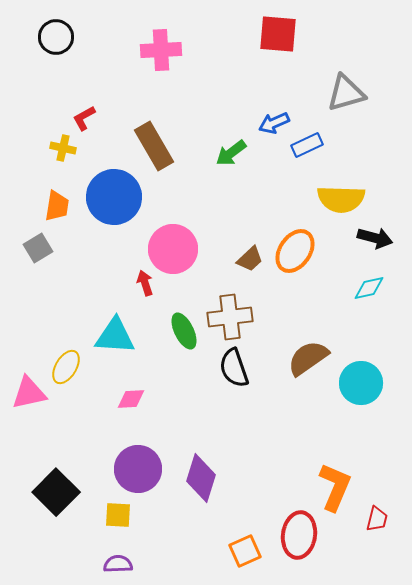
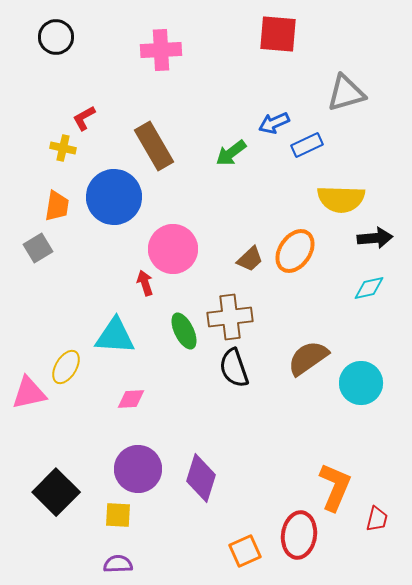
black arrow: rotated 20 degrees counterclockwise
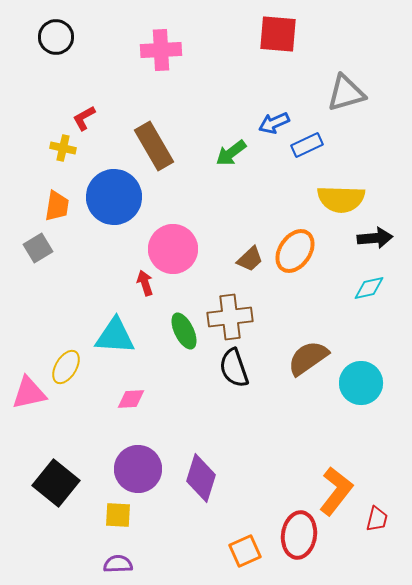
orange L-shape: moved 1 px right, 4 px down; rotated 15 degrees clockwise
black square: moved 9 px up; rotated 6 degrees counterclockwise
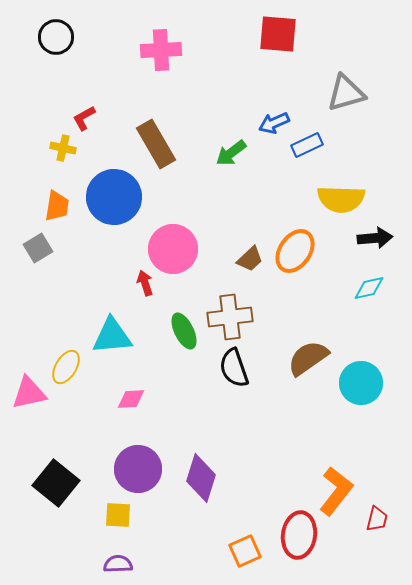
brown rectangle: moved 2 px right, 2 px up
cyan triangle: moved 3 px left; rotated 9 degrees counterclockwise
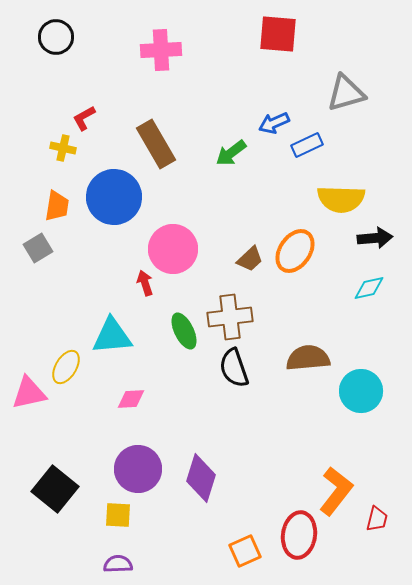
brown semicircle: rotated 30 degrees clockwise
cyan circle: moved 8 px down
black square: moved 1 px left, 6 px down
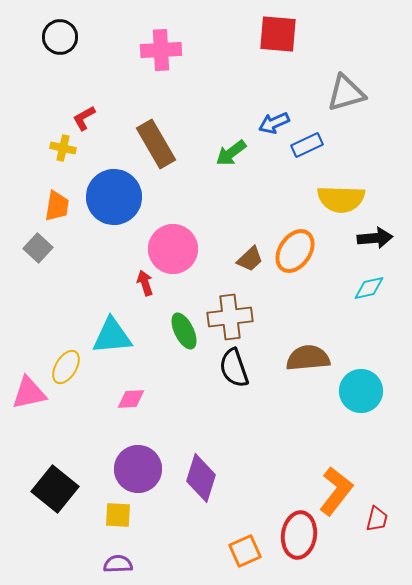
black circle: moved 4 px right
gray square: rotated 16 degrees counterclockwise
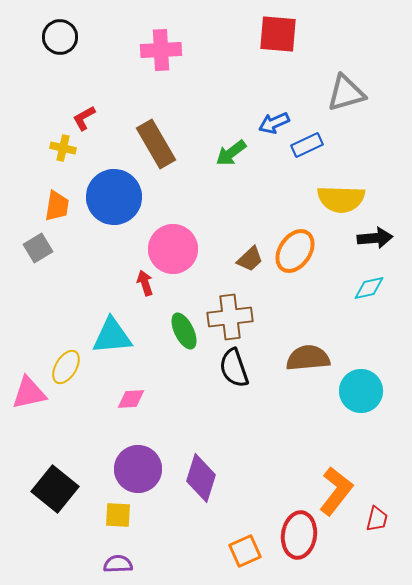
gray square: rotated 16 degrees clockwise
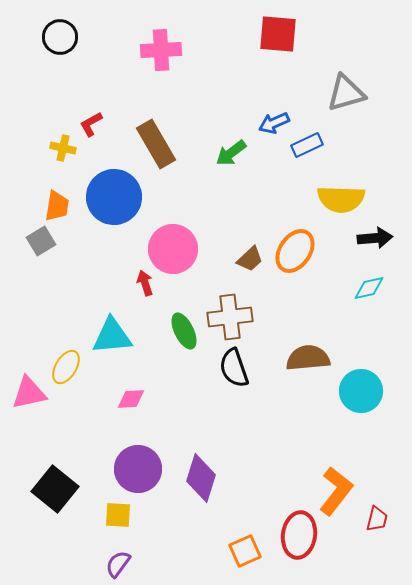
red L-shape: moved 7 px right, 6 px down
gray square: moved 3 px right, 7 px up
purple semicircle: rotated 52 degrees counterclockwise
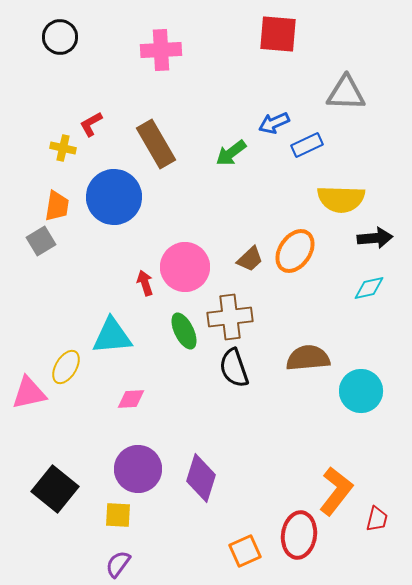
gray triangle: rotated 18 degrees clockwise
pink circle: moved 12 px right, 18 px down
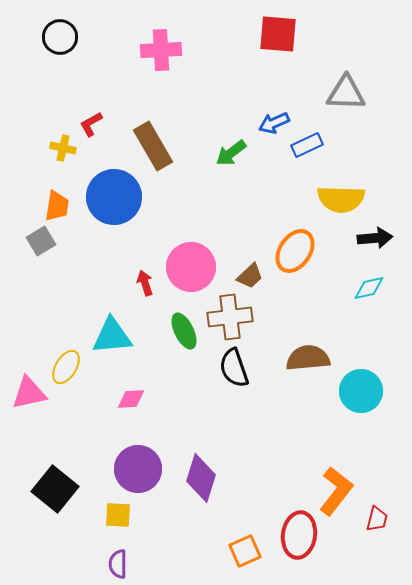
brown rectangle: moved 3 px left, 2 px down
brown trapezoid: moved 17 px down
pink circle: moved 6 px right
purple semicircle: rotated 36 degrees counterclockwise
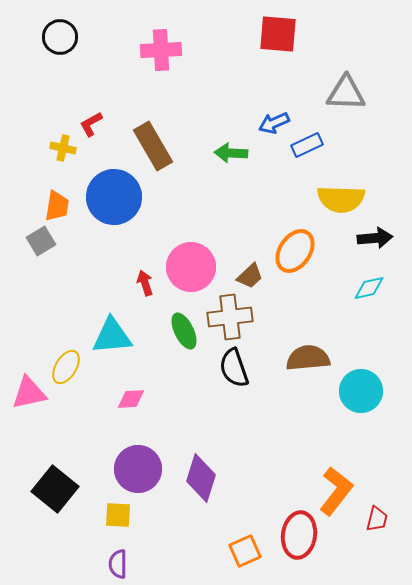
green arrow: rotated 40 degrees clockwise
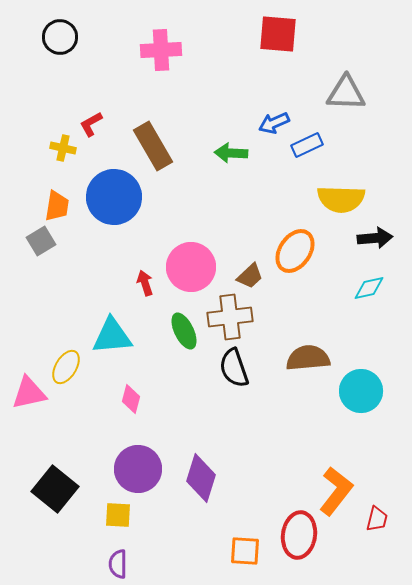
pink diamond: rotated 72 degrees counterclockwise
orange square: rotated 28 degrees clockwise
